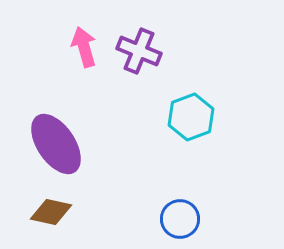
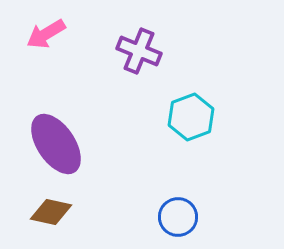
pink arrow: moved 38 px left, 13 px up; rotated 105 degrees counterclockwise
blue circle: moved 2 px left, 2 px up
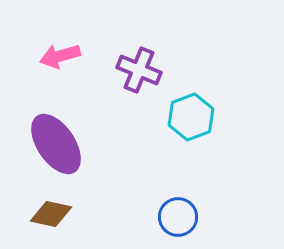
pink arrow: moved 14 px right, 22 px down; rotated 15 degrees clockwise
purple cross: moved 19 px down
brown diamond: moved 2 px down
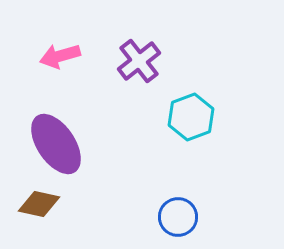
purple cross: moved 9 px up; rotated 30 degrees clockwise
brown diamond: moved 12 px left, 10 px up
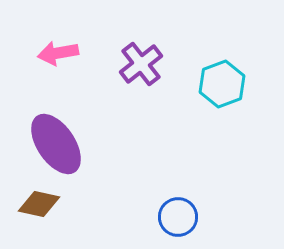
pink arrow: moved 2 px left, 3 px up; rotated 6 degrees clockwise
purple cross: moved 2 px right, 3 px down
cyan hexagon: moved 31 px right, 33 px up
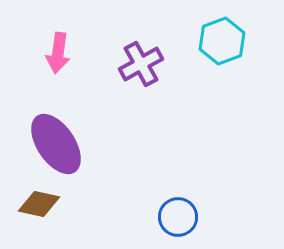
pink arrow: rotated 72 degrees counterclockwise
purple cross: rotated 9 degrees clockwise
cyan hexagon: moved 43 px up
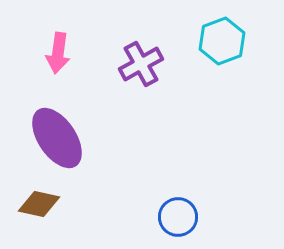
purple ellipse: moved 1 px right, 6 px up
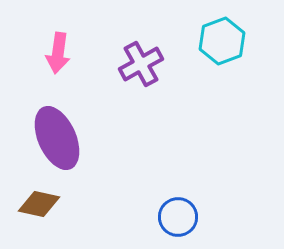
purple ellipse: rotated 10 degrees clockwise
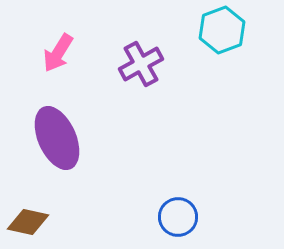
cyan hexagon: moved 11 px up
pink arrow: rotated 24 degrees clockwise
brown diamond: moved 11 px left, 18 px down
